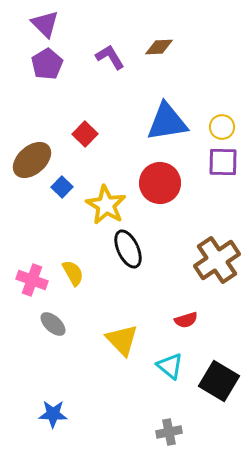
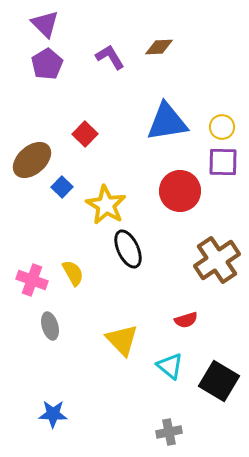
red circle: moved 20 px right, 8 px down
gray ellipse: moved 3 px left, 2 px down; rotated 32 degrees clockwise
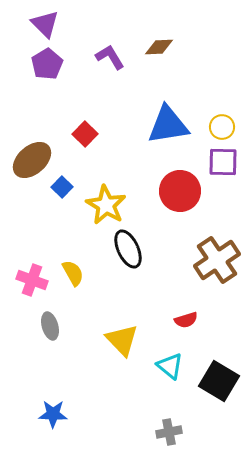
blue triangle: moved 1 px right, 3 px down
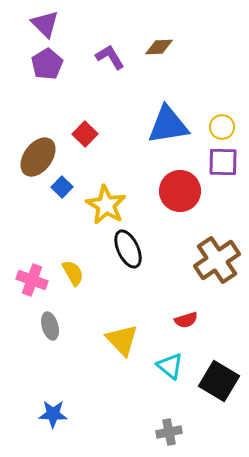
brown ellipse: moved 6 px right, 3 px up; rotated 12 degrees counterclockwise
